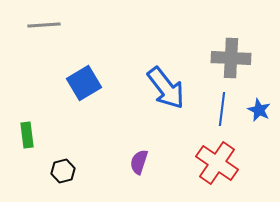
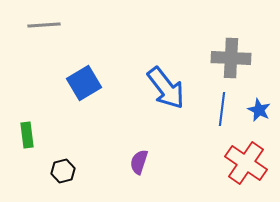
red cross: moved 29 px right
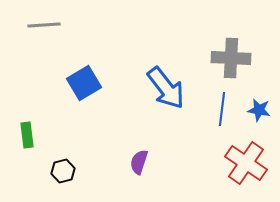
blue star: rotated 15 degrees counterclockwise
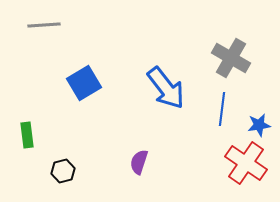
gray cross: rotated 27 degrees clockwise
blue star: moved 15 px down; rotated 20 degrees counterclockwise
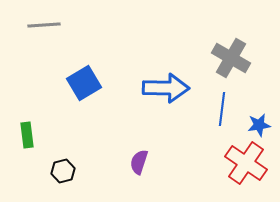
blue arrow: rotated 51 degrees counterclockwise
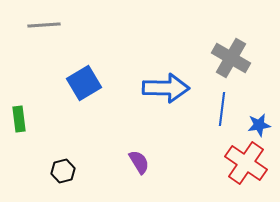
green rectangle: moved 8 px left, 16 px up
purple semicircle: rotated 130 degrees clockwise
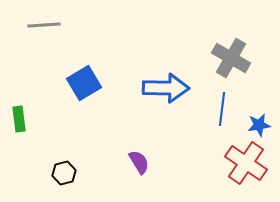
black hexagon: moved 1 px right, 2 px down
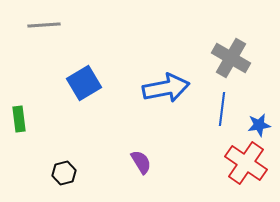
blue arrow: rotated 12 degrees counterclockwise
purple semicircle: moved 2 px right
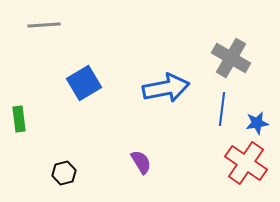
blue star: moved 2 px left, 2 px up
